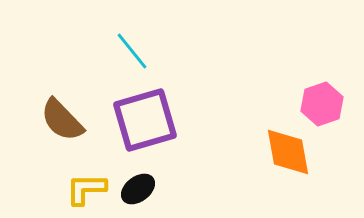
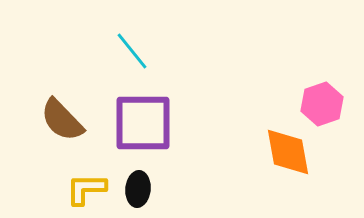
purple square: moved 2 px left, 3 px down; rotated 16 degrees clockwise
black ellipse: rotated 48 degrees counterclockwise
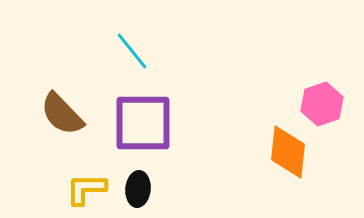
brown semicircle: moved 6 px up
orange diamond: rotated 16 degrees clockwise
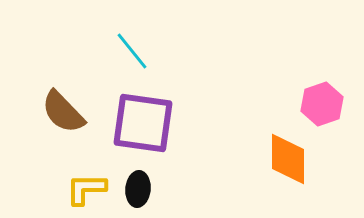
brown semicircle: moved 1 px right, 2 px up
purple square: rotated 8 degrees clockwise
orange diamond: moved 7 px down; rotated 6 degrees counterclockwise
